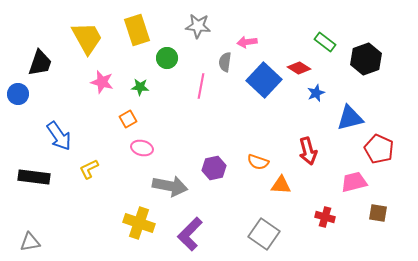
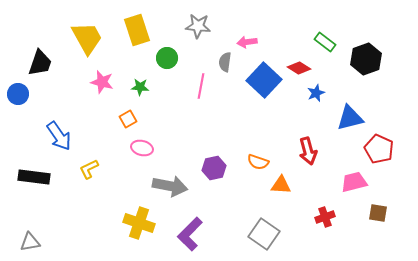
red cross: rotated 36 degrees counterclockwise
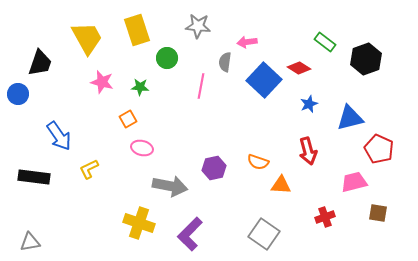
blue star: moved 7 px left, 11 px down
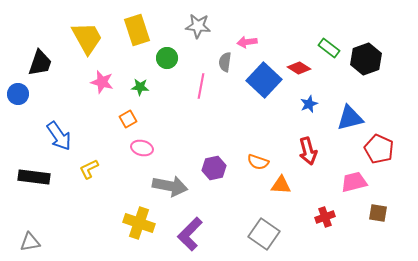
green rectangle: moved 4 px right, 6 px down
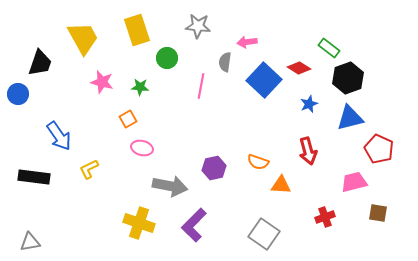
yellow trapezoid: moved 4 px left
black hexagon: moved 18 px left, 19 px down
purple L-shape: moved 4 px right, 9 px up
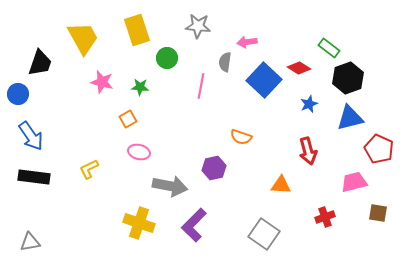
blue arrow: moved 28 px left
pink ellipse: moved 3 px left, 4 px down
orange semicircle: moved 17 px left, 25 px up
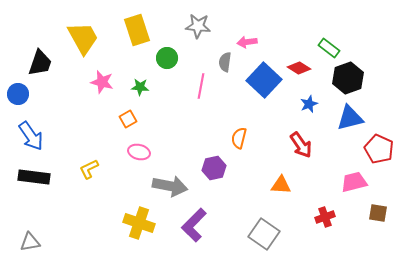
orange semicircle: moved 2 px left, 1 px down; rotated 85 degrees clockwise
red arrow: moved 7 px left, 6 px up; rotated 20 degrees counterclockwise
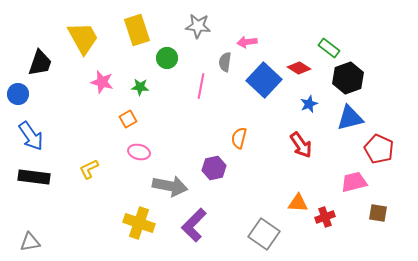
orange triangle: moved 17 px right, 18 px down
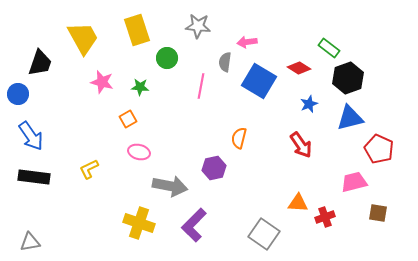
blue square: moved 5 px left, 1 px down; rotated 12 degrees counterclockwise
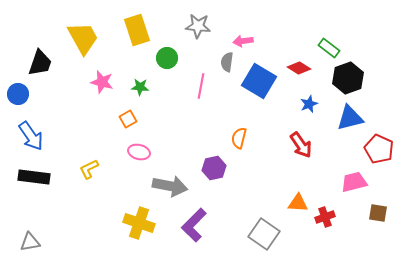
pink arrow: moved 4 px left, 1 px up
gray semicircle: moved 2 px right
